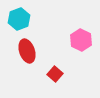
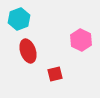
red ellipse: moved 1 px right
red square: rotated 35 degrees clockwise
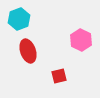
red square: moved 4 px right, 2 px down
